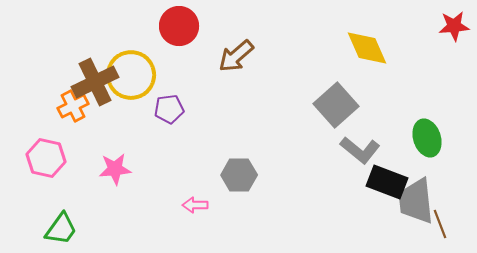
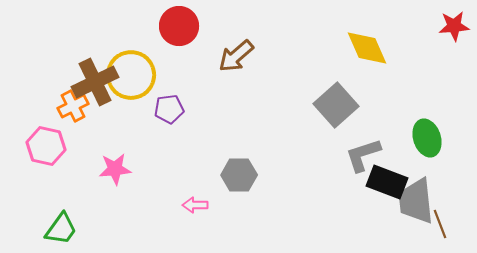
gray L-shape: moved 3 px right, 5 px down; rotated 123 degrees clockwise
pink hexagon: moved 12 px up
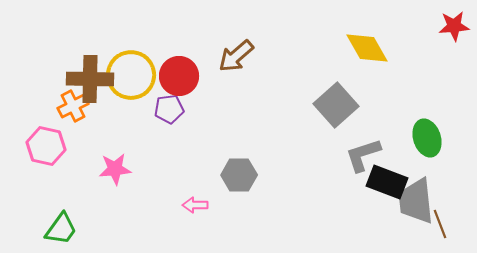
red circle: moved 50 px down
yellow diamond: rotated 6 degrees counterclockwise
brown cross: moved 5 px left, 3 px up; rotated 27 degrees clockwise
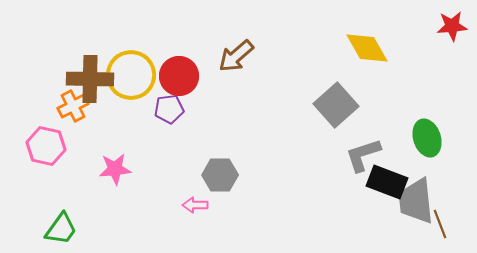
red star: moved 2 px left
gray hexagon: moved 19 px left
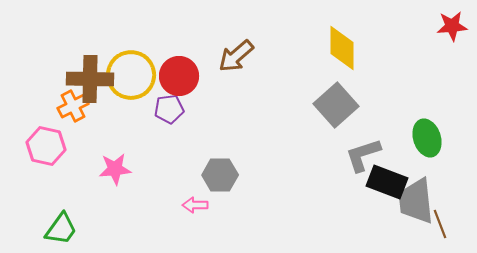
yellow diamond: moved 25 px left; rotated 30 degrees clockwise
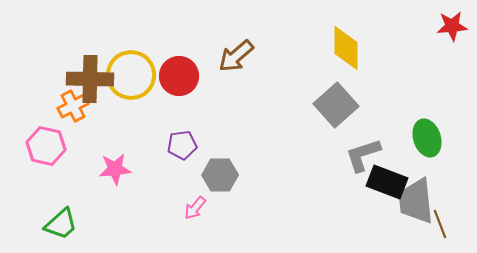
yellow diamond: moved 4 px right
purple pentagon: moved 13 px right, 36 px down
pink arrow: moved 3 px down; rotated 50 degrees counterclockwise
green trapezoid: moved 5 px up; rotated 12 degrees clockwise
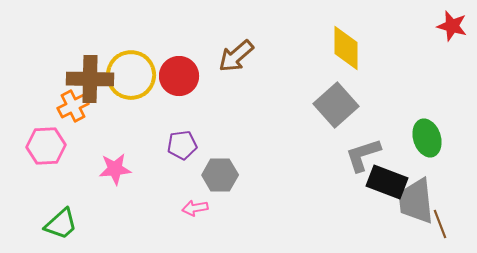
red star: rotated 20 degrees clockwise
pink hexagon: rotated 15 degrees counterclockwise
pink arrow: rotated 40 degrees clockwise
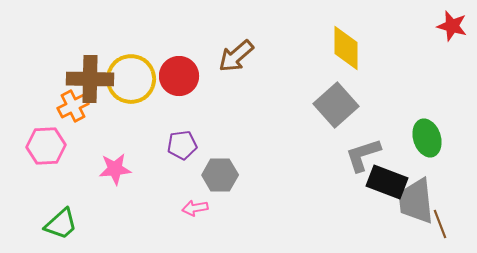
yellow circle: moved 4 px down
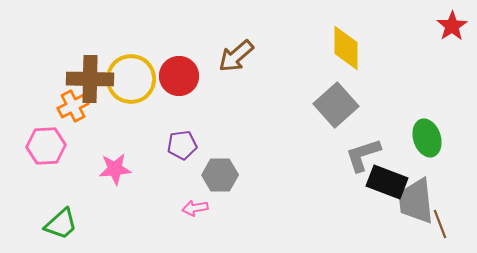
red star: rotated 24 degrees clockwise
